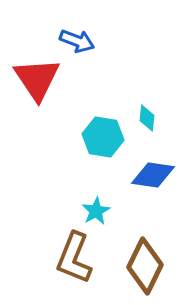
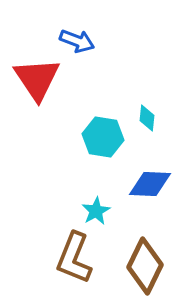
blue diamond: moved 3 px left, 9 px down; rotated 6 degrees counterclockwise
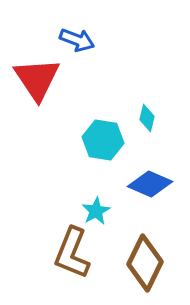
blue arrow: moved 1 px up
cyan diamond: rotated 8 degrees clockwise
cyan hexagon: moved 3 px down
blue diamond: rotated 21 degrees clockwise
brown L-shape: moved 2 px left, 5 px up
brown diamond: moved 3 px up
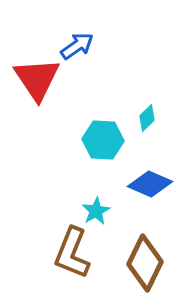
blue arrow: moved 6 px down; rotated 56 degrees counterclockwise
cyan diamond: rotated 32 degrees clockwise
cyan hexagon: rotated 6 degrees counterclockwise
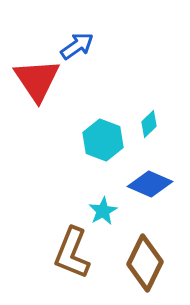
red triangle: moved 1 px down
cyan diamond: moved 2 px right, 6 px down
cyan hexagon: rotated 18 degrees clockwise
cyan star: moved 7 px right
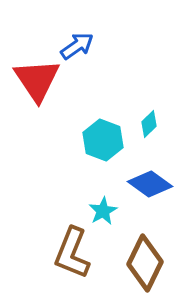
blue diamond: rotated 12 degrees clockwise
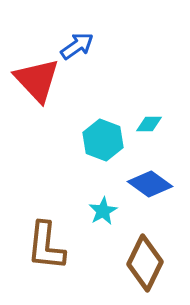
red triangle: rotated 9 degrees counterclockwise
cyan diamond: rotated 44 degrees clockwise
brown L-shape: moved 26 px left, 7 px up; rotated 16 degrees counterclockwise
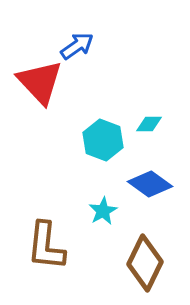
red triangle: moved 3 px right, 2 px down
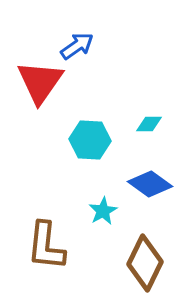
red triangle: rotated 18 degrees clockwise
cyan hexagon: moved 13 px left; rotated 18 degrees counterclockwise
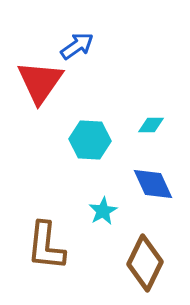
cyan diamond: moved 2 px right, 1 px down
blue diamond: moved 3 px right; rotated 30 degrees clockwise
